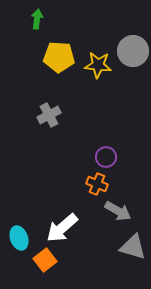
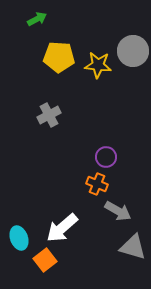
green arrow: rotated 54 degrees clockwise
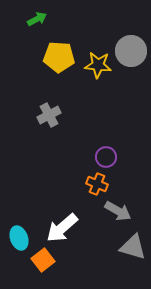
gray circle: moved 2 px left
orange square: moved 2 px left
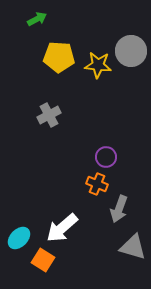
gray arrow: moved 1 px right, 2 px up; rotated 80 degrees clockwise
cyan ellipse: rotated 65 degrees clockwise
orange square: rotated 20 degrees counterclockwise
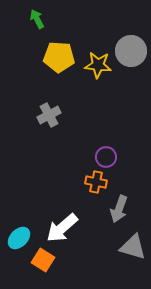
green arrow: rotated 90 degrees counterclockwise
orange cross: moved 1 px left, 2 px up; rotated 10 degrees counterclockwise
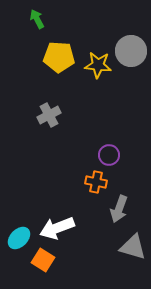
purple circle: moved 3 px right, 2 px up
white arrow: moved 5 px left; rotated 20 degrees clockwise
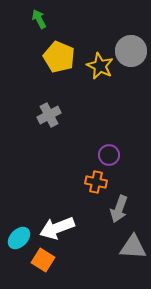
green arrow: moved 2 px right
yellow pentagon: rotated 20 degrees clockwise
yellow star: moved 2 px right, 1 px down; rotated 20 degrees clockwise
gray triangle: rotated 12 degrees counterclockwise
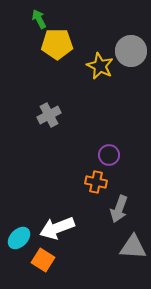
yellow pentagon: moved 2 px left, 13 px up; rotated 24 degrees counterclockwise
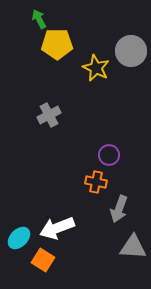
yellow star: moved 4 px left, 2 px down
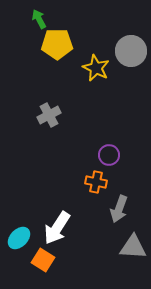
white arrow: rotated 36 degrees counterclockwise
